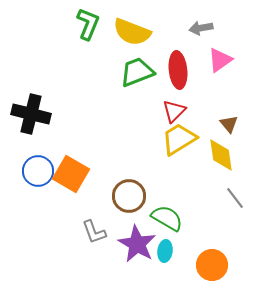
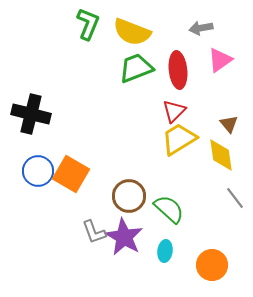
green trapezoid: moved 1 px left, 4 px up
green semicircle: moved 2 px right, 9 px up; rotated 12 degrees clockwise
purple star: moved 13 px left, 7 px up
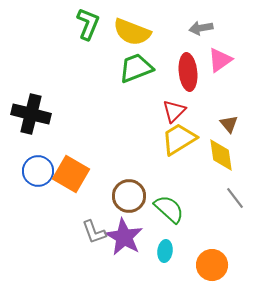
red ellipse: moved 10 px right, 2 px down
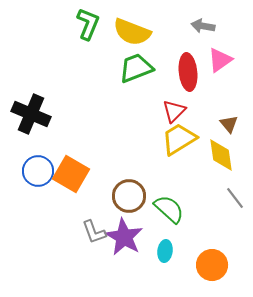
gray arrow: moved 2 px right, 2 px up; rotated 20 degrees clockwise
black cross: rotated 9 degrees clockwise
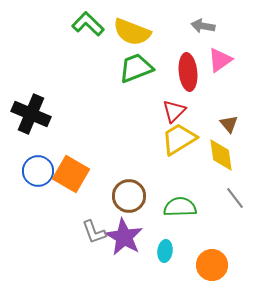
green L-shape: rotated 68 degrees counterclockwise
green semicircle: moved 11 px right, 2 px up; rotated 44 degrees counterclockwise
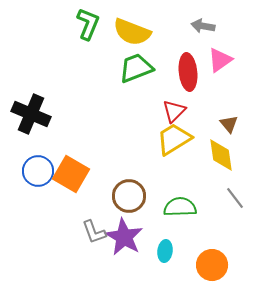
green L-shape: rotated 68 degrees clockwise
yellow trapezoid: moved 5 px left
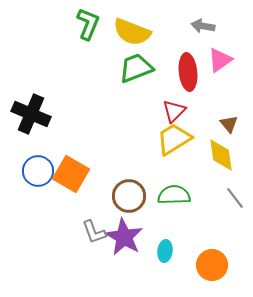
green semicircle: moved 6 px left, 12 px up
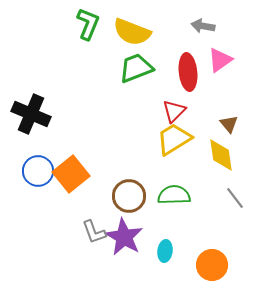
orange square: rotated 21 degrees clockwise
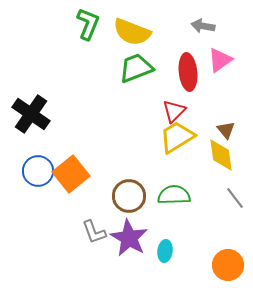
black cross: rotated 12 degrees clockwise
brown triangle: moved 3 px left, 6 px down
yellow trapezoid: moved 3 px right, 2 px up
purple star: moved 5 px right, 1 px down
orange circle: moved 16 px right
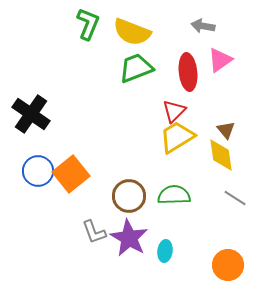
gray line: rotated 20 degrees counterclockwise
